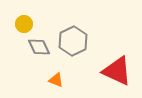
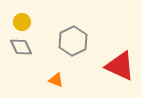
yellow circle: moved 2 px left, 2 px up
gray diamond: moved 18 px left
red triangle: moved 3 px right, 5 px up
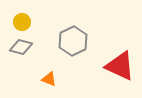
gray diamond: rotated 50 degrees counterclockwise
orange triangle: moved 7 px left, 1 px up
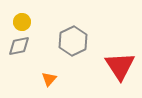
gray diamond: moved 2 px left, 1 px up; rotated 25 degrees counterclockwise
red triangle: rotated 32 degrees clockwise
orange triangle: rotated 49 degrees clockwise
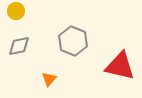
yellow circle: moved 6 px left, 11 px up
gray hexagon: rotated 12 degrees counterclockwise
red triangle: rotated 44 degrees counterclockwise
